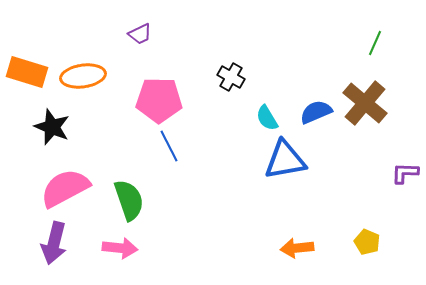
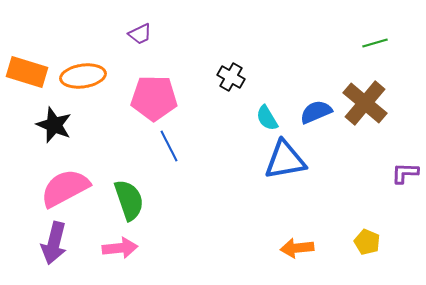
green line: rotated 50 degrees clockwise
pink pentagon: moved 5 px left, 2 px up
black star: moved 2 px right, 2 px up
pink arrow: rotated 12 degrees counterclockwise
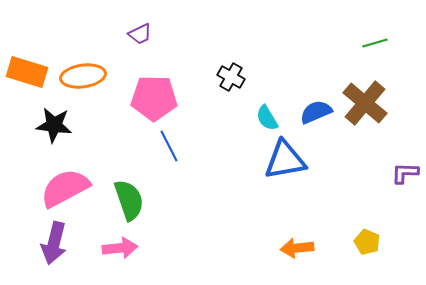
black star: rotated 15 degrees counterclockwise
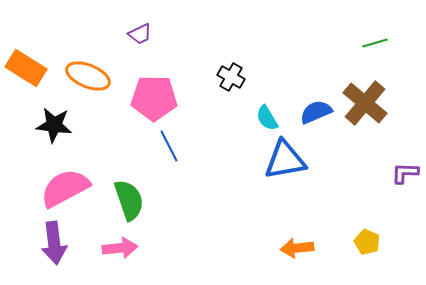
orange rectangle: moved 1 px left, 4 px up; rotated 15 degrees clockwise
orange ellipse: moved 5 px right; rotated 30 degrees clockwise
purple arrow: rotated 21 degrees counterclockwise
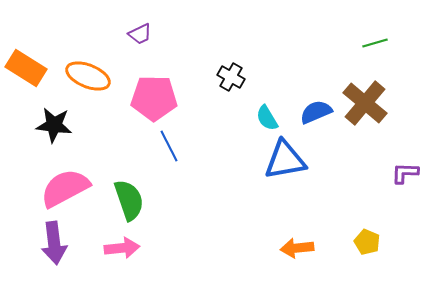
pink arrow: moved 2 px right
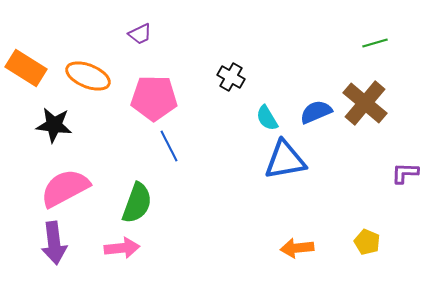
green semicircle: moved 8 px right, 3 px down; rotated 39 degrees clockwise
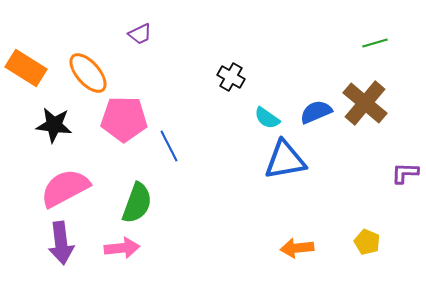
orange ellipse: moved 3 px up; rotated 27 degrees clockwise
pink pentagon: moved 30 px left, 21 px down
cyan semicircle: rotated 24 degrees counterclockwise
purple arrow: moved 7 px right
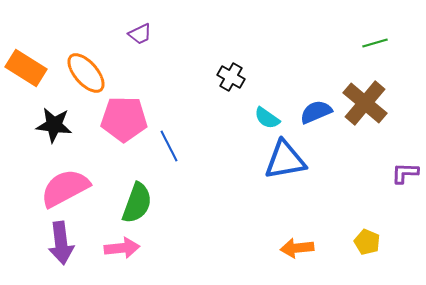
orange ellipse: moved 2 px left
